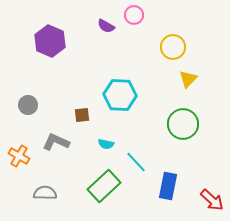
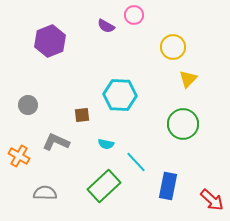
purple hexagon: rotated 16 degrees clockwise
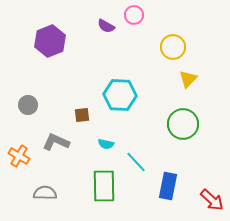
green rectangle: rotated 48 degrees counterclockwise
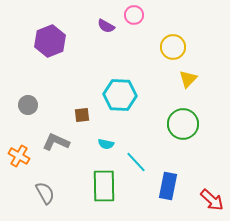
gray semicircle: rotated 60 degrees clockwise
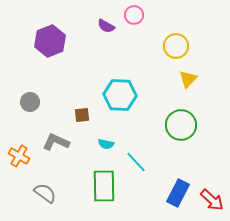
yellow circle: moved 3 px right, 1 px up
gray circle: moved 2 px right, 3 px up
green circle: moved 2 px left, 1 px down
blue rectangle: moved 10 px right, 7 px down; rotated 16 degrees clockwise
gray semicircle: rotated 25 degrees counterclockwise
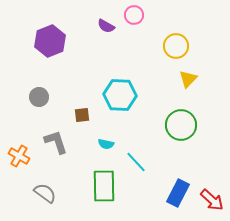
gray circle: moved 9 px right, 5 px up
gray L-shape: rotated 48 degrees clockwise
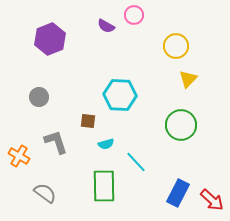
purple hexagon: moved 2 px up
brown square: moved 6 px right, 6 px down; rotated 14 degrees clockwise
cyan semicircle: rotated 28 degrees counterclockwise
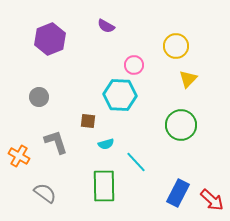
pink circle: moved 50 px down
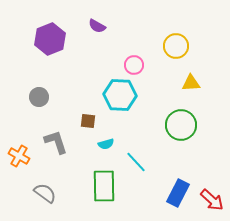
purple semicircle: moved 9 px left
yellow triangle: moved 3 px right, 4 px down; rotated 42 degrees clockwise
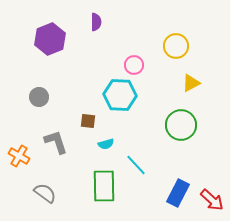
purple semicircle: moved 1 px left, 4 px up; rotated 120 degrees counterclockwise
yellow triangle: rotated 24 degrees counterclockwise
cyan line: moved 3 px down
